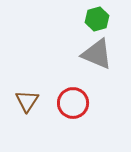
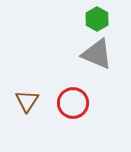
green hexagon: rotated 15 degrees counterclockwise
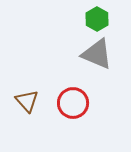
brown triangle: rotated 15 degrees counterclockwise
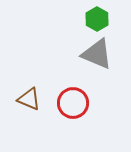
brown triangle: moved 2 px right, 2 px up; rotated 25 degrees counterclockwise
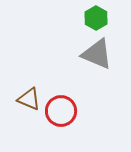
green hexagon: moved 1 px left, 1 px up
red circle: moved 12 px left, 8 px down
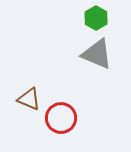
red circle: moved 7 px down
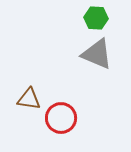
green hexagon: rotated 25 degrees counterclockwise
brown triangle: rotated 15 degrees counterclockwise
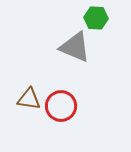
gray triangle: moved 22 px left, 7 px up
red circle: moved 12 px up
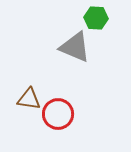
red circle: moved 3 px left, 8 px down
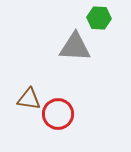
green hexagon: moved 3 px right
gray triangle: rotated 20 degrees counterclockwise
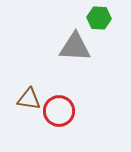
red circle: moved 1 px right, 3 px up
